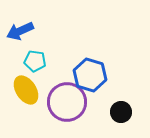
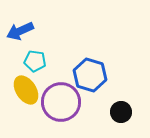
purple circle: moved 6 px left
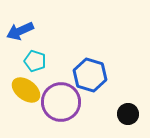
cyan pentagon: rotated 10 degrees clockwise
yellow ellipse: rotated 20 degrees counterclockwise
black circle: moved 7 px right, 2 px down
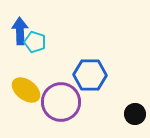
blue arrow: rotated 112 degrees clockwise
cyan pentagon: moved 19 px up
blue hexagon: rotated 16 degrees counterclockwise
black circle: moved 7 px right
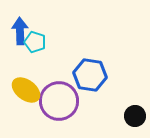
blue hexagon: rotated 8 degrees clockwise
purple circle: moved 2 px left, 1 px up
black circle: moved 2 px down
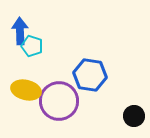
cyan pentagon: moved 3 px left, 4 px down
yellow ellipse: rotated 24 degrees counterclockwise
black circle: moved 1 px left
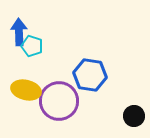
blue arrow: moved 1 px left, 1 px down
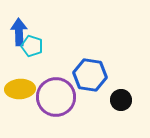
yellow ellipse: moved 6 px left, 1 px up; rotated 16 degrees counterclockwise
purple circle: moved 3 px left, 4 px up
black circle: moved 13 px left, 16 px up
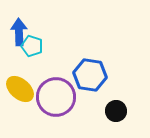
yellow ellipse: rotated 44 degrees clockwise
black circle: moved 5 px left, 11 px down
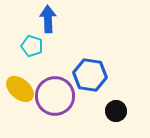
blue arrow: moved 29 px right, 13 px up
purple circle: moved 1 px left, 1 px up
